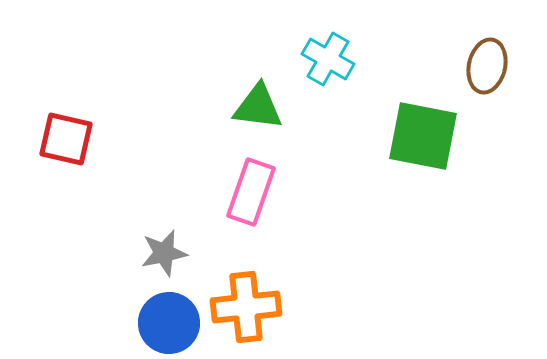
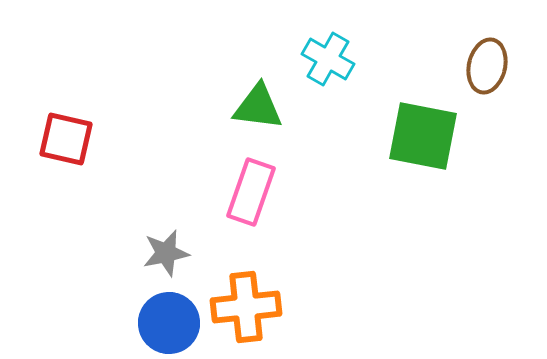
gray star: moved 2 px right
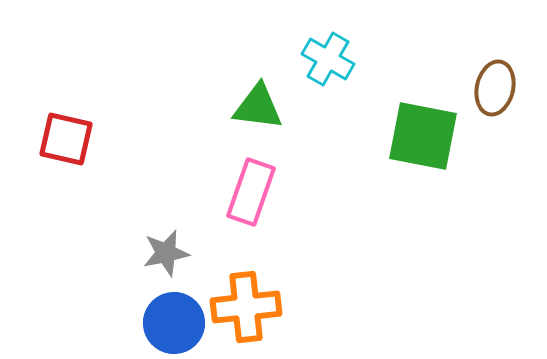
brown ellipse: moved 8 px right, 22 px down
blue circle: moved 5 px right
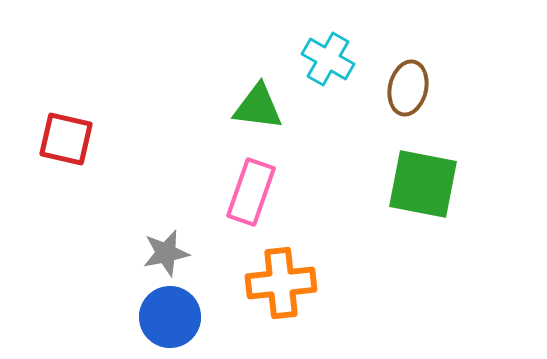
brown ellipse: moved 87 px left
green square: moved 48 px down
orange cross: moved 35 px right, 24 px up
blue circle: moved 4 px left, 6 px up
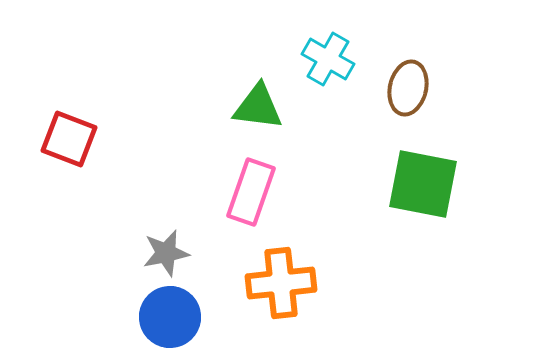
red square: moved 3 px right; rotated 8 degrees clockwise
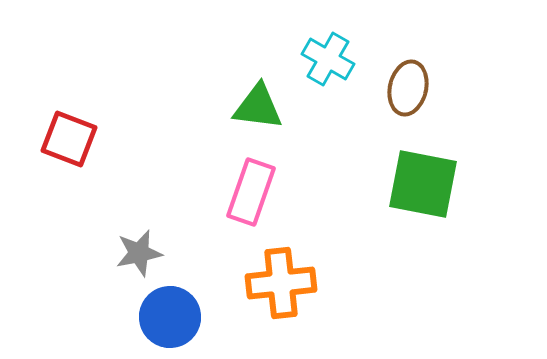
gray star: moved 27 px left
